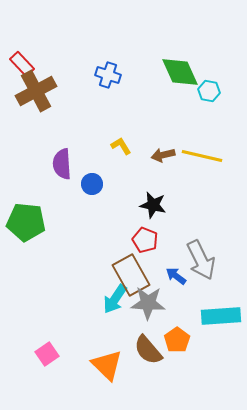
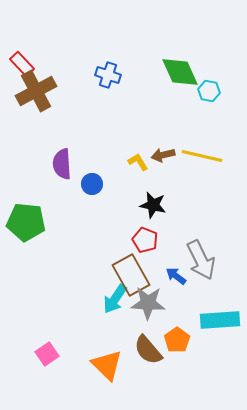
yellow L-shape: moved 17 px right, 16 px down
cyan rectangle: moved 1 px left, 4 px down
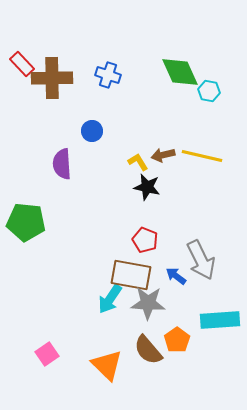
brown cross: moved 16 px right, 13 px up; rotated 27 degrees clockwise
blue circle: moved 53 px up
black star: moved 6 px left, 18 px up
brown rectangle: rotated 51 degrees counterclockwise
cyan arrow: moved 5 px left
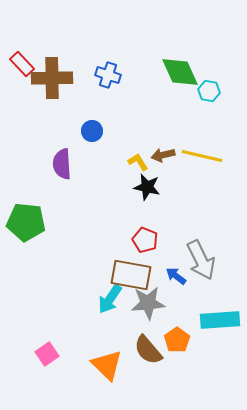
gray star: rotated 8 degrees counterclockwise
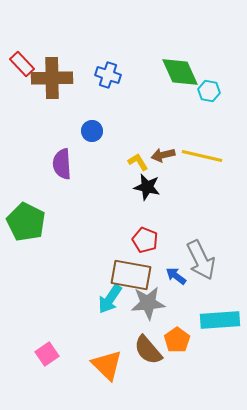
green pentagon: rotated 21 degrees clockwise
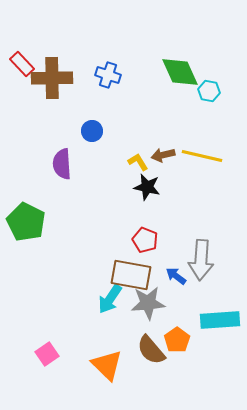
gray arrow: rotated 30 degrees clockwise
brown semicircle: moved 3 px right
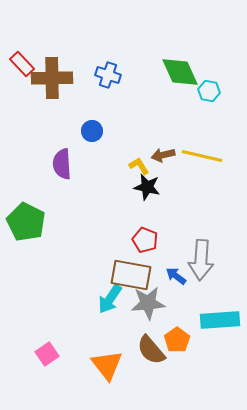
yellow L-shape: moved 1 px right, 4 px down
orange triangle: rotated 8 degrees clockwise
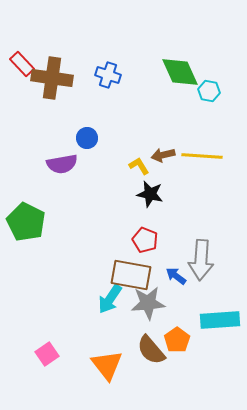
brown cross: rotated 9 degrees clockwise
blue circle: moved 5 px left, 7 px down
yellow line: rotated 9 degrees counterclockwise
purple semicircle: rotated 96 degrees counterclockwise
black star: moved 3 px right, 7 px down
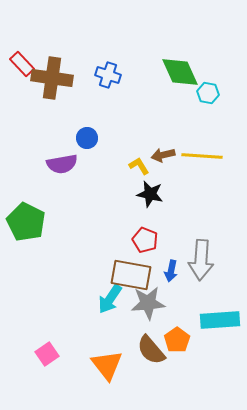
cyan hexagon: moved 1 px left, 2 px down
blue arrow: moved 5 px left, 5 px up; rotated 115 degrees counterclockwise
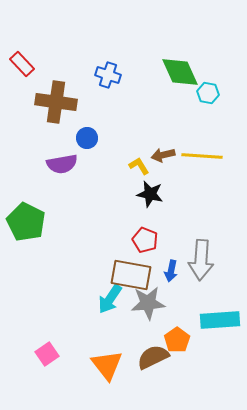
brown cross: moved 4 px right, 24 px down
brown semicircle: moved 2 px right, 7 px down; rotated 104 degrees clockwise
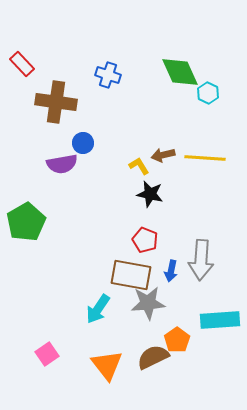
cyan hexagon: rotated 15 degrees clockwise
blue circle: moved 4 px left, 5 px down
yellow line: moved 3 px right, 2 px down
green pentagon: rotated 15 degrees clockwise
cyan arrow: moved 12 px left, 10 px down
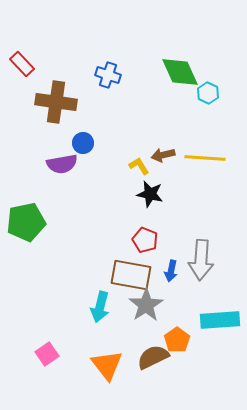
green pentagon: rotated 18 degrees clockwise
gray star: moved 2 px left, 2 px down; rotated 28 degrees counterclockwise
cyan arrow: moved 2 px right, 2 px up; rotated 20 degrees counterclockwise
